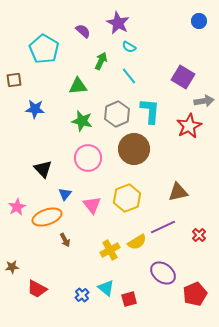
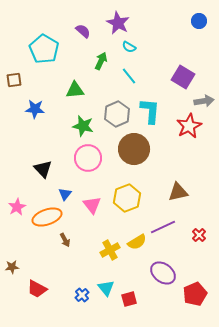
green triangle: moved 3 px left, 4 px down
green star: moved 1 px right, 5 px down
cyan triangle: rotated 12 degrees clockwise
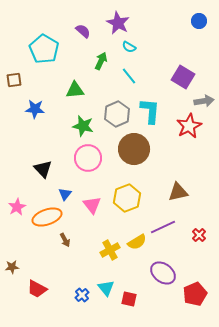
red square: rotated 28 degrees clockwise
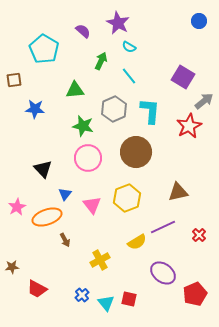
gray arrow: rotated 30 degrees counterclockwise
gray hexagon: moved 3 px left, 5 px up
brown circle: moved 2 px right, 3 px down
yellow cross: moved 10 px left, 10 px down
cyan triangle: moved 15 px down
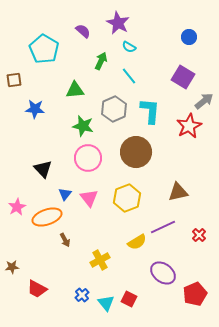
blue circle: moved 10 px left, 16 px down
pink triangle: moved 3 px left, 7 px up
red square: rotated 14 degrees clockwise
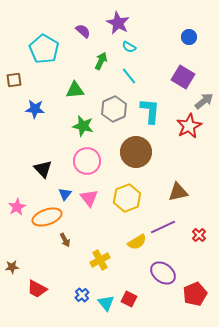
pink circle: moved 1 px left, 3 px down
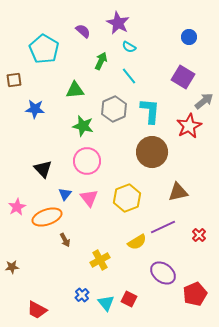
brown circle: moved 16 px right
red trapezoid: moved 21 px down
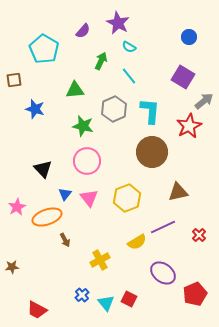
purple semicircle: rotated 91 degrees clockwise
blue star: rotated 12 degrees clockwise
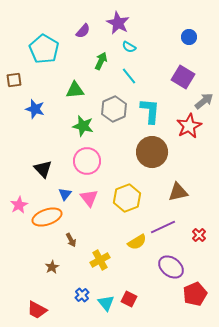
pink star: moved 2 px right, 2 px up
brown arrow: moved 6 px right
brown star: moved 40 px right; rotated 24 degrees counterclockwise
purple ellipse: moved 8 px right, 6 px up
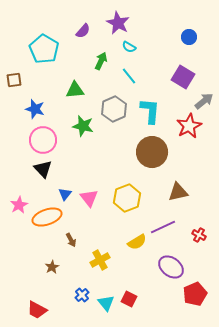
pink circle: moved 44 px left, 21 px up
red cross: rotated 16 degrees counterclockwise
